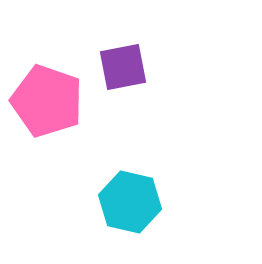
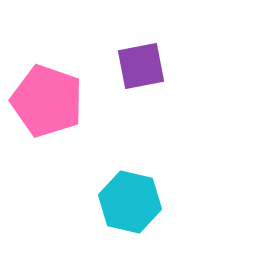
purple square: moved 18 px right, 1 px up
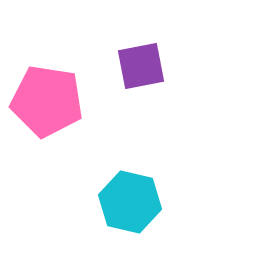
pink pentagon: rotated 10 degrees counterclockwise
